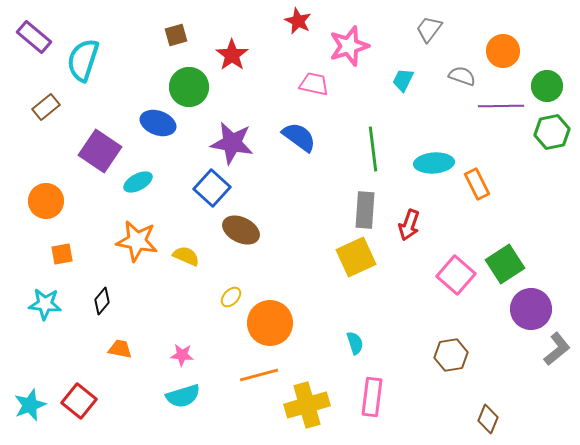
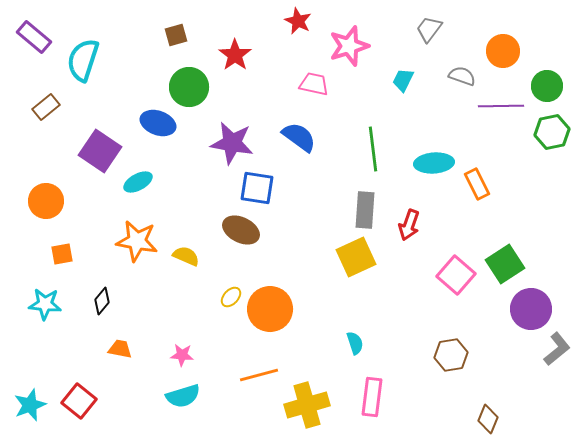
red star at (232, 55): moved 3 px right
blue square at (212, 188): moved 45 px right; rotated 33 degrees counterclockwise
orange circle at (270, 323): moved 14 px up
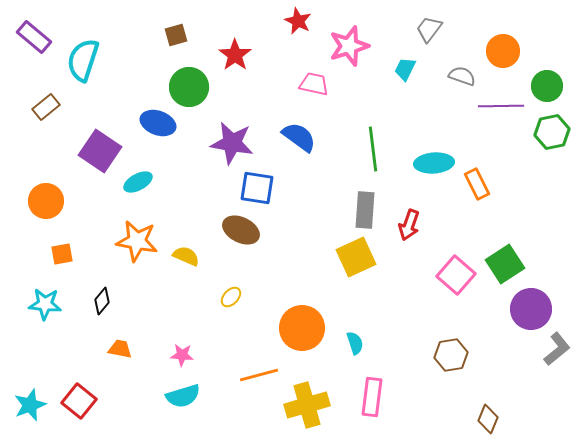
cyan trapezoid at (403, 80): moved 2 px right, 11 px up
orange circle at (270, 309): moved 32 px right, 19 px down
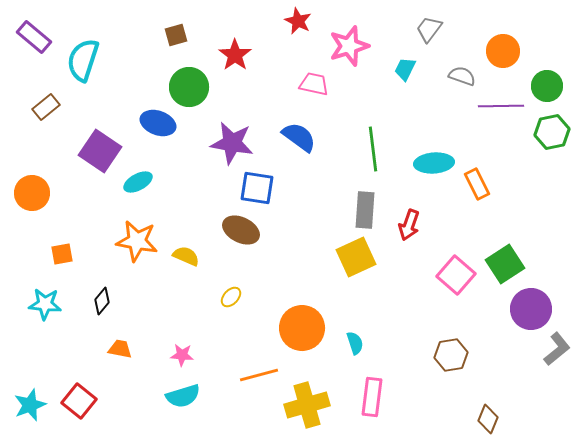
orange circle at (46, 201): moved 14 px left, 8 px up
